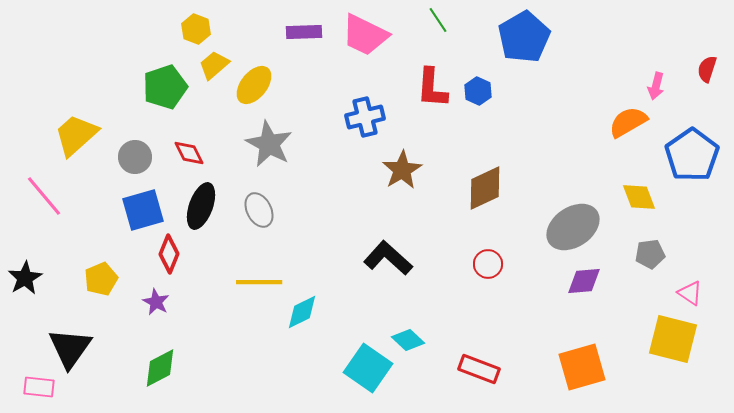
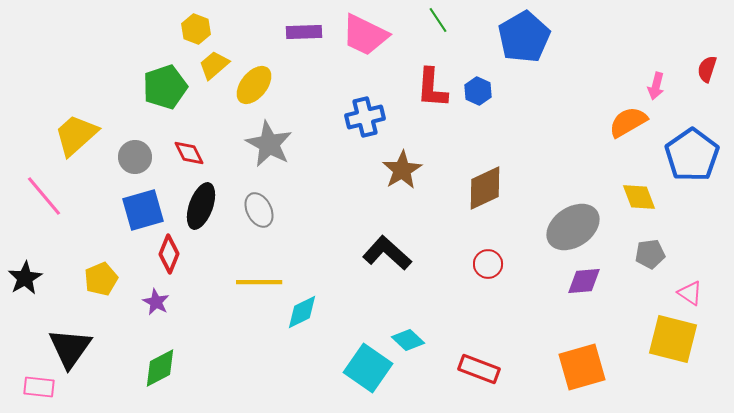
black L-shape at (388, 258): moved 1 px left, 5 px up
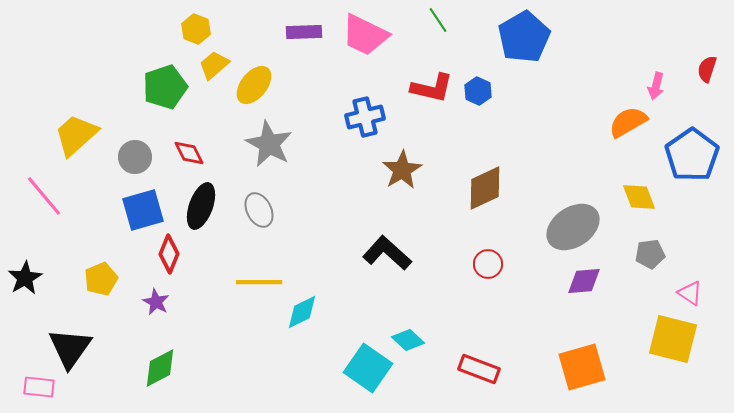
red L-shape at (432, 88): rotated 81 degrees counterclockwise
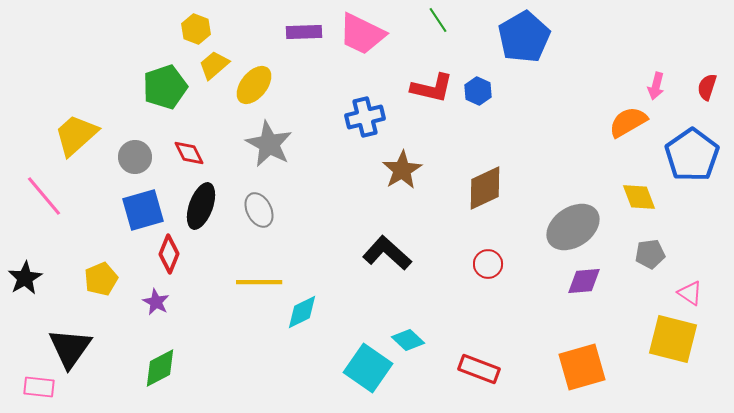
pink trapezoid at (365, 35): moved 3 px left, 1 px up
red semicircle at (707, 69): moved 18 px down
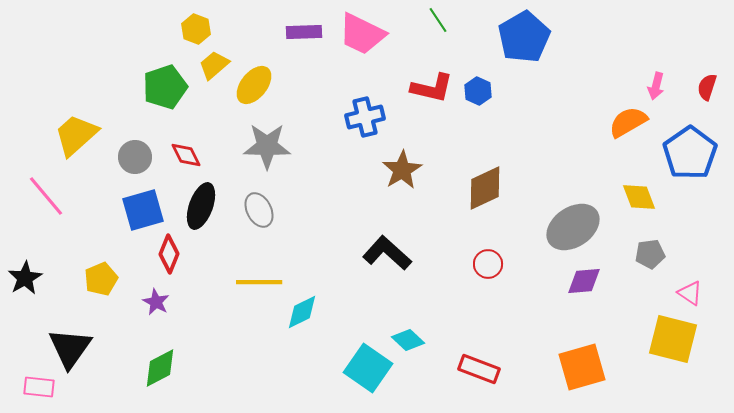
gray star at (269, 144): moved 2 px left, 2 px down; rotated 27 degrees counterclockwise
red diamond at (189, 153): moved 3 px left, 2 px down
blue pentagon at (692, 155): moved 2 px left, 2 px up
pink line at (44, 196): moved 2 px right
